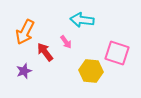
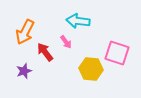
cyan arrow: moved 4 px left, 1 px down
yellow hexagon: moved 2 px up
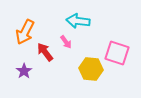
purple star: rotated 14 degrees counterclockwise
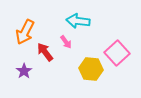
pink square: rotated 30 degrees clockwise
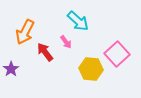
cyan arrow: rotated 145 degrees counterclockwise
pink square: moved 1 px down
purple star: moved 13 px left, 2 px up
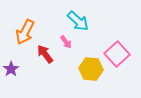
red arrow: moved 2 px down
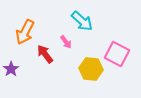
cyan arrow: moved 4 px right
pink square: rotated 20 degrees counterclockwise
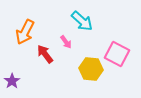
purple star: moved 1 px right, 12 px down
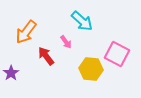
orange arrow: moved 1 px right; rotated 10 degrees clockwise
red arrow: moved 1 px right, 2 px down
purple star: moved 1 px left, 8 px up
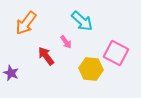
orange arrow: moved 9 px up
pink square: moved 1 px left, 1 px up
purple star: rotated 14 degrees counterclockwise
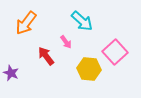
pink square: moved 1 px left, 1 px up; rotated 20 degrees clockwise
yellow hexagon: moved 2 px left
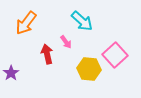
pink square: moved 3 px down
red arrow: moved 1 px right, 2 px up; rotated 24 degrees clockwise
purple star: rotated 14 degrees clockwise
